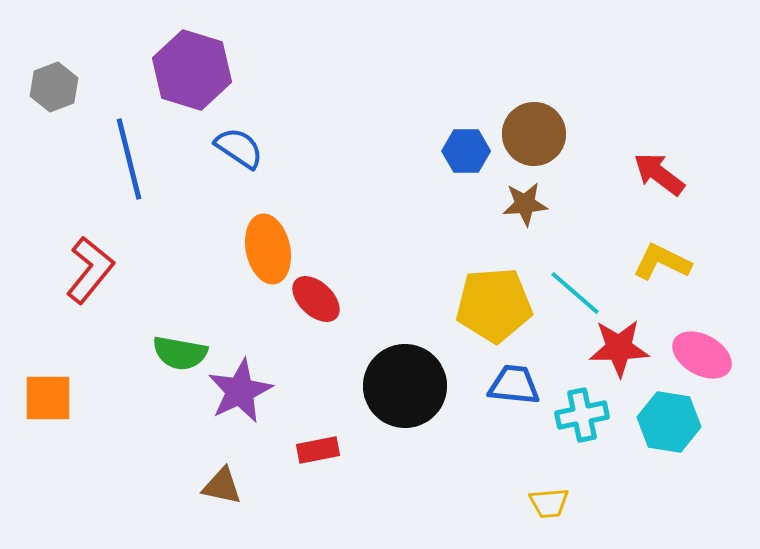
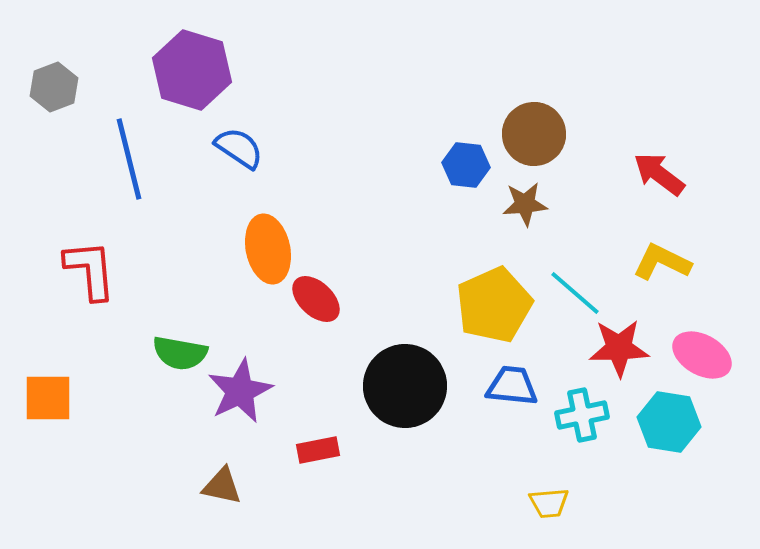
blue hexagon: moved 14 px down; rotated 6 degrees clockwise
red L-shape: rotated 44 degrees counterclockwise
yellow pentagon: rotated 20 degrees counterclockwise
blue trapezoid: moved 2 px left, 1 px down
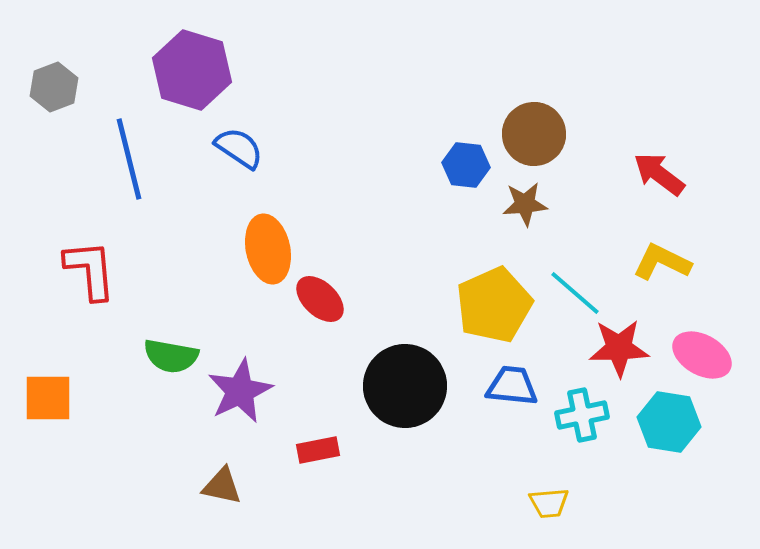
red ellipse: moved 4 px right
green semicircle: moved 9 px left, 3 px down
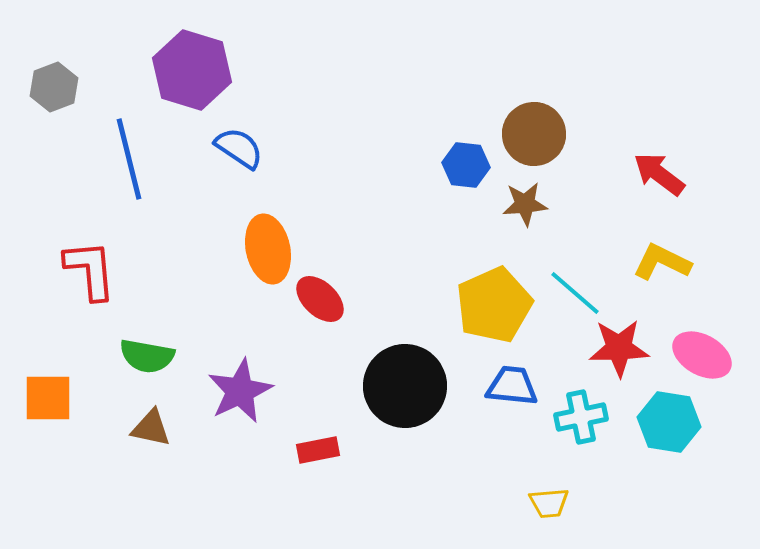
green semicircle: moved 24 px left
cyan cross: moved 1 px left, 2 px down
brown triangle: moved 71 px left, 58 px up
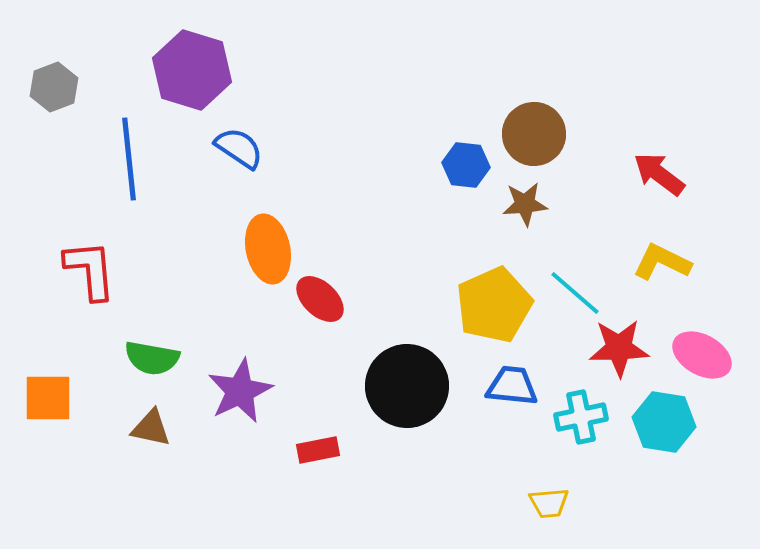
blue line: rotated 8 degrees clockwise
green semicircle: moved 5 px right, 2 px down
black circle: moved 2 px right
cyan hexagon: moved 5 px left
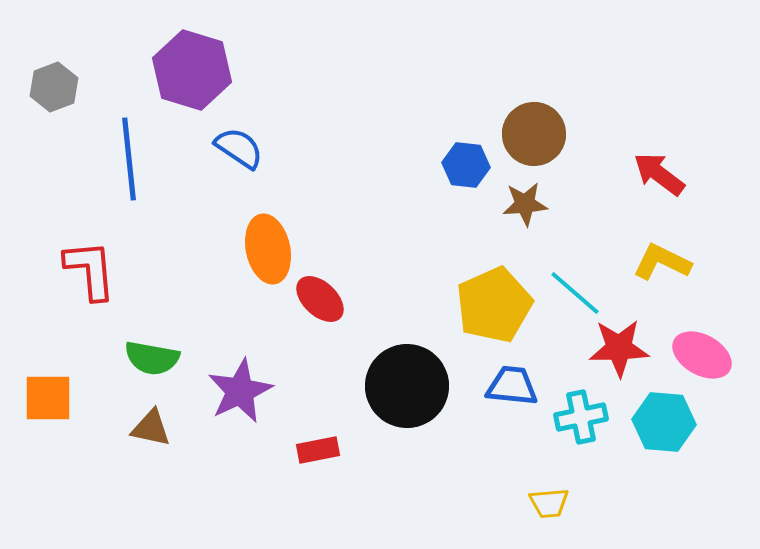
cyan hexagon: rotated 4 degrees counterclockwise
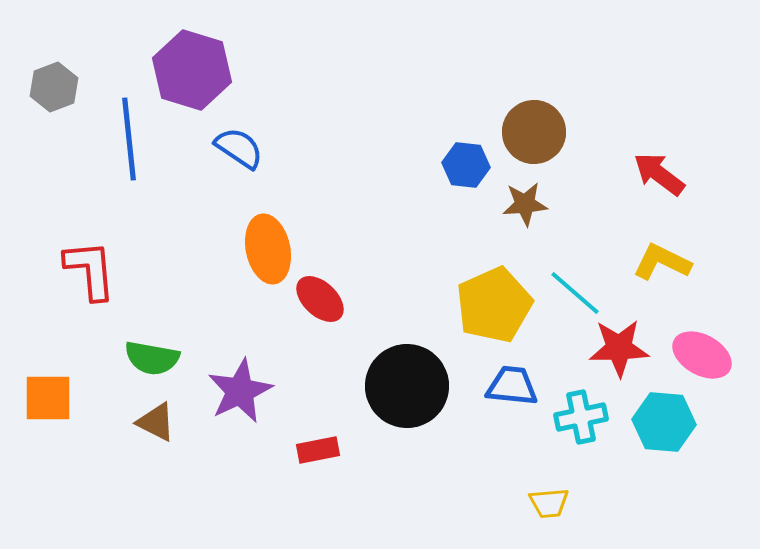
brown circle: moved 2 px up
blue line: moved 20 px up
brown triangle: moved 5 px right, 6 px up; rotated 15 degrees clockwise
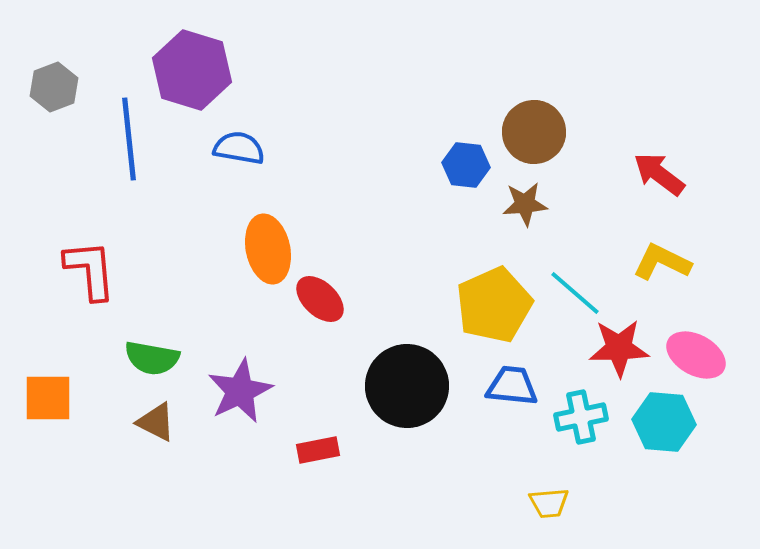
blue semicircle: rotated 24 degrees counterclockwise
pink ellipse: moved 6 px left
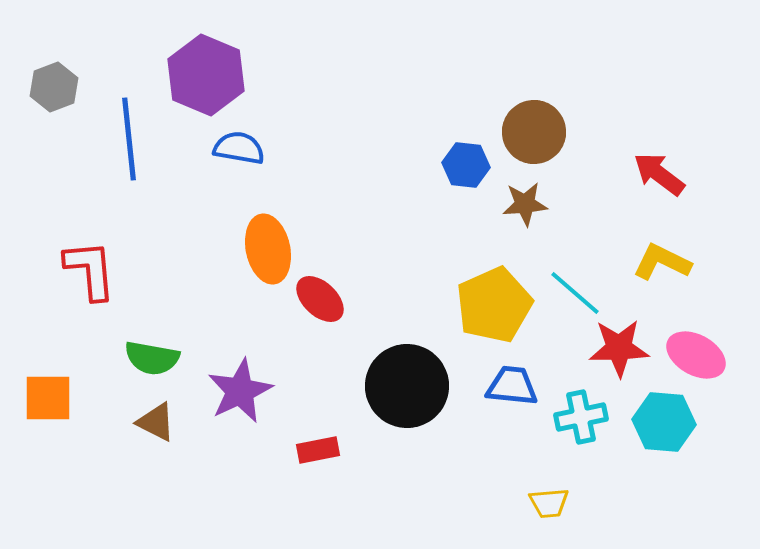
purple hexagon: moved 14 px right, 5 px down; rotated 6 degrees clockwise
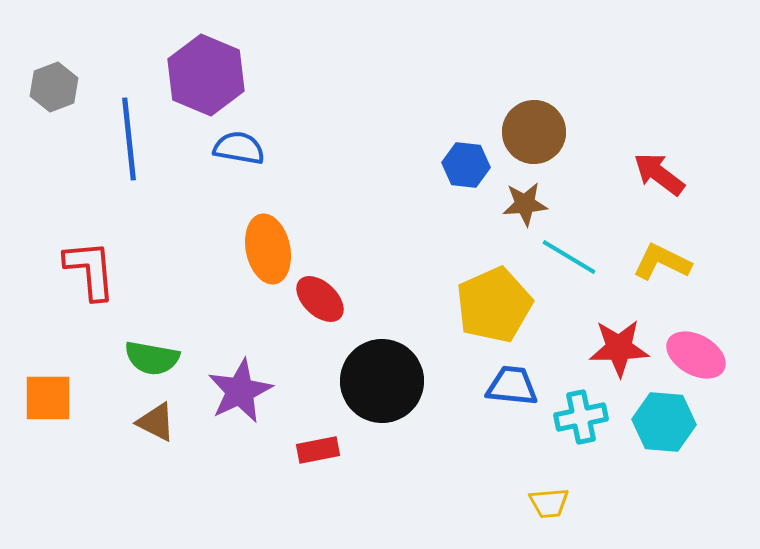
cyan line: moved 6 px left, 36 px up; rotated 10 degrees counterclockwise
black circle: moved 25 px left, 5 px up
